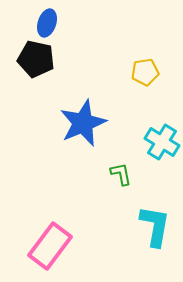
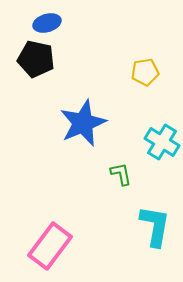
blue ellipse: rotated 56 degrees clockwise
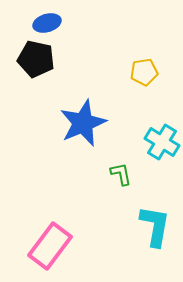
yellow pentagon: moved 1 px left
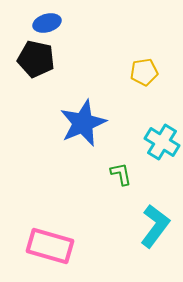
cyan L-shape: rotated 27 degrees clockwise
pink rectangle: rotated 69 degrees clockwise
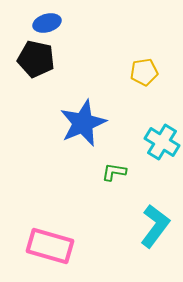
green L-shape: moved 7 px left, 2 px up; rotated 70 degrees counterclockwise
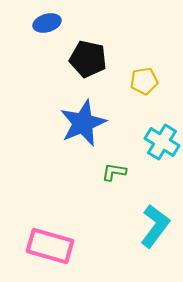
black pentagon: moved 52 px right
yellow pentagon: moved 9 px down
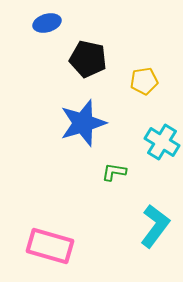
blue star: rotated 6 degrees clockwise
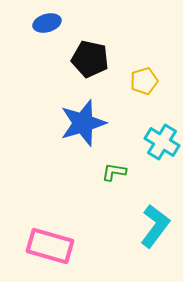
black pentagon: moved 2 px right
yellow pentagon: rotated 8 degrees counterclockwise
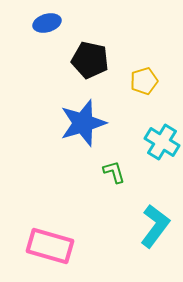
black pentagon: moved 1 px down
green L-shape: rotated 65 degrees clockwise
